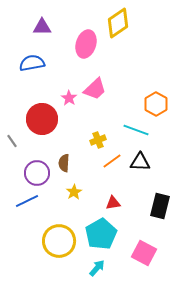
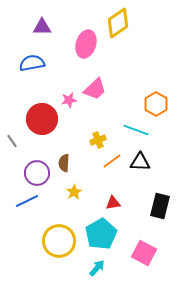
pink star: moved 2 px down; rotated 28 degrees clockwise
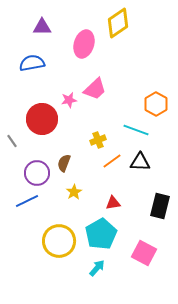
pink ellipse: moved 2 px left
brown semicircle: rotated 18 degrees clockwise
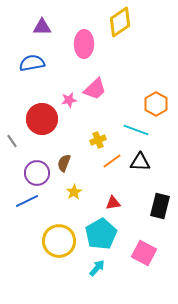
yellow diamond: moved 2 px right, 1 px up
pink ellipse: rotated 16 degrees counterclockwise
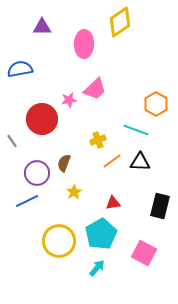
blue semicircle: moved 12 px left, 6 px down
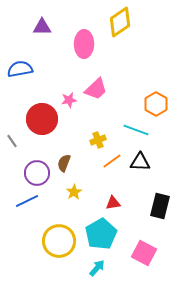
pink trapezoid: moved 1 px right
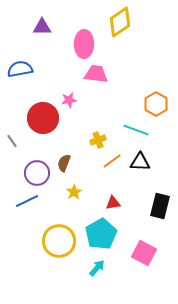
pink trapezoid: moved 15 px up; rotated 130 degrees counterclockwise
red circle: moved 1 px right, 1 px up
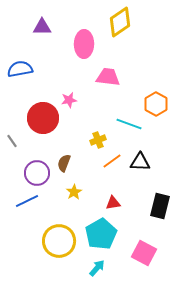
pink trapezoid: moved 12 px right, 3 px down
cyan line: moved 7 px left, 6 px up
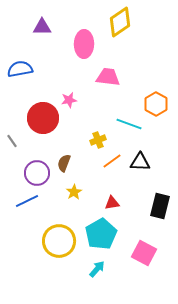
red triangle: moved 1 px left
cyan arrow: moved 1 px down
